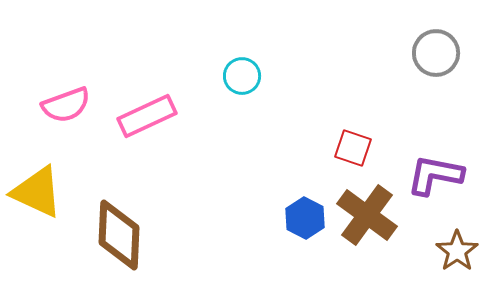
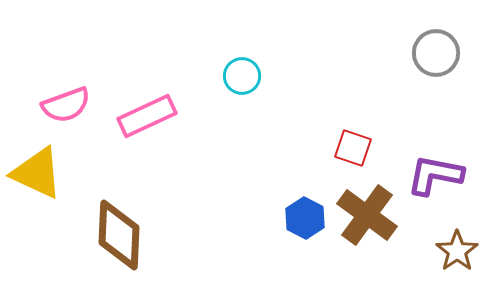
yellow triangle: moved 19 px up
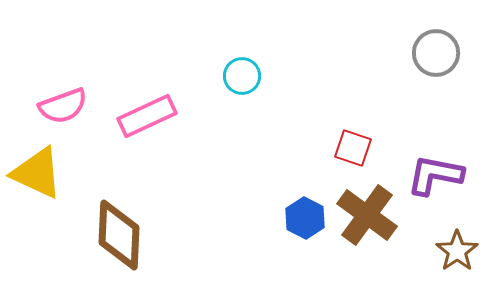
pink semicircle: moved 3 px left, 1 px down
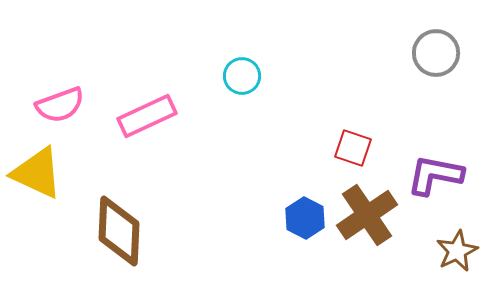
pink semicircle: moved 3 px left, 1 px up
brown cross: rotated 20 degrees clockwise
brown diamond: moved 4 px up
brown star: rotated 9 degrees clockwise
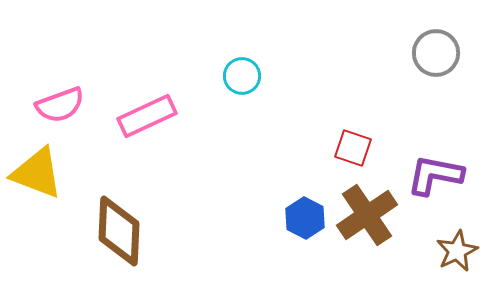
yellow triangle: rotated 4 degrees counterclockwise
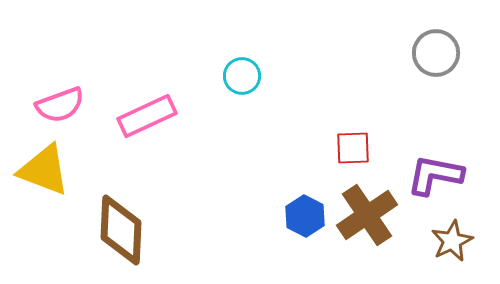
red square: rotated 21 degrees counterclockwise
yellow triangle: moved 7 px right, 3 px up
blue hexagon: moved 2 px up
brown diamond: moved 2 px right, 1 px up
brown star: moved 5 px left, 10 px up
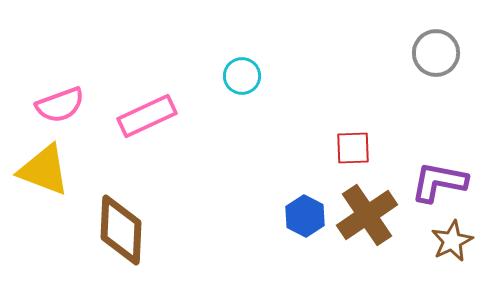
purple L-shape: moved 4 px right, 7 px down
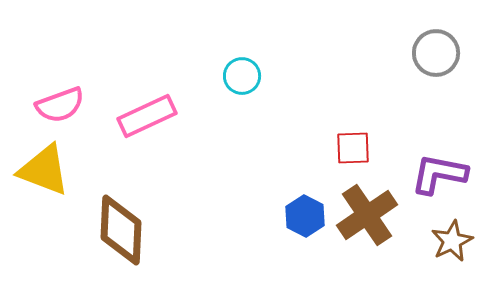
purple L-shape: moved 8 px up
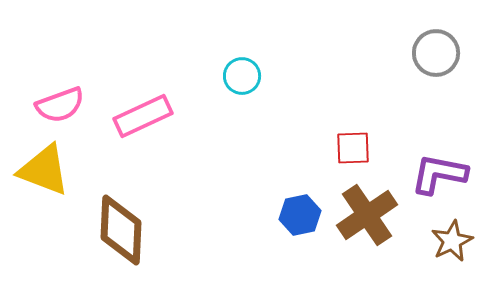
pink rectangle: moved 4 px left
blue hexagon: moved 5 px left, 1 px up; rotated 21 degrees clockwise
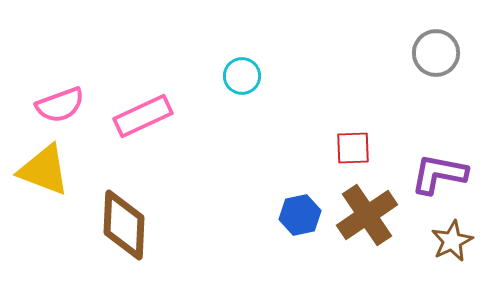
brown diamond: moved 3 px right, 5 px up
